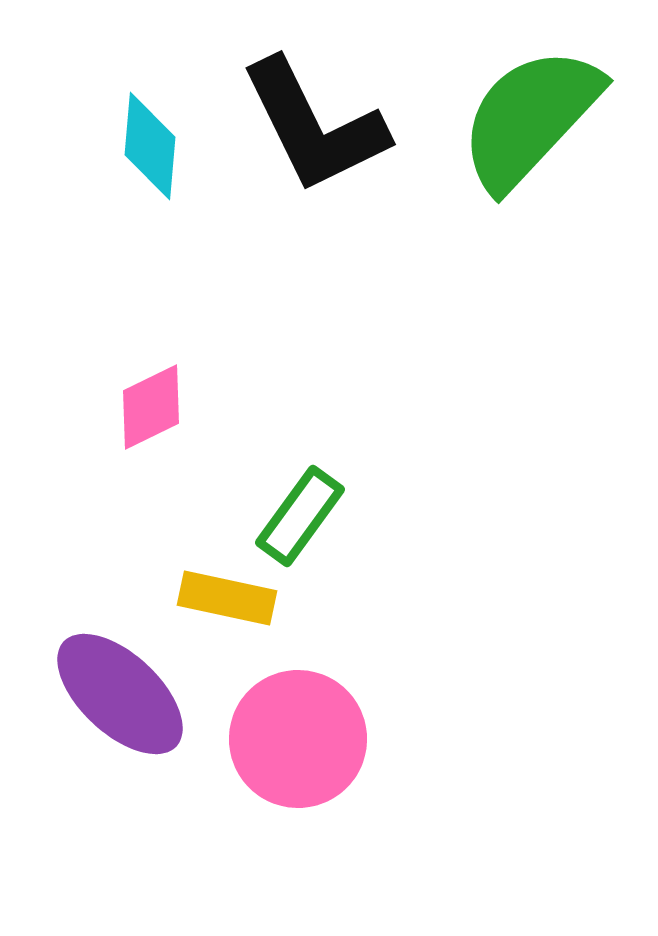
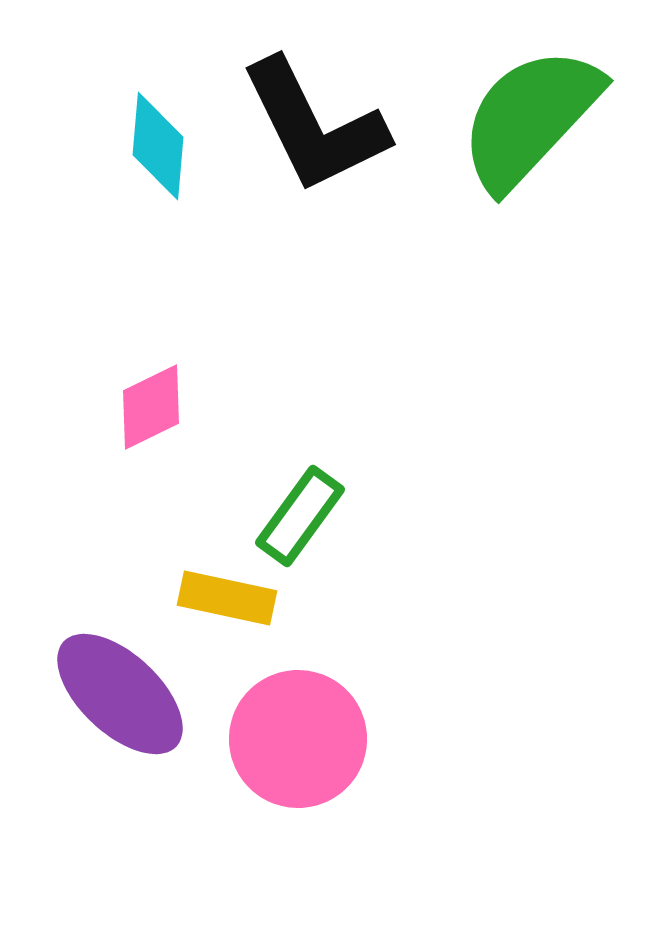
cyan diamond: moved 8 px right
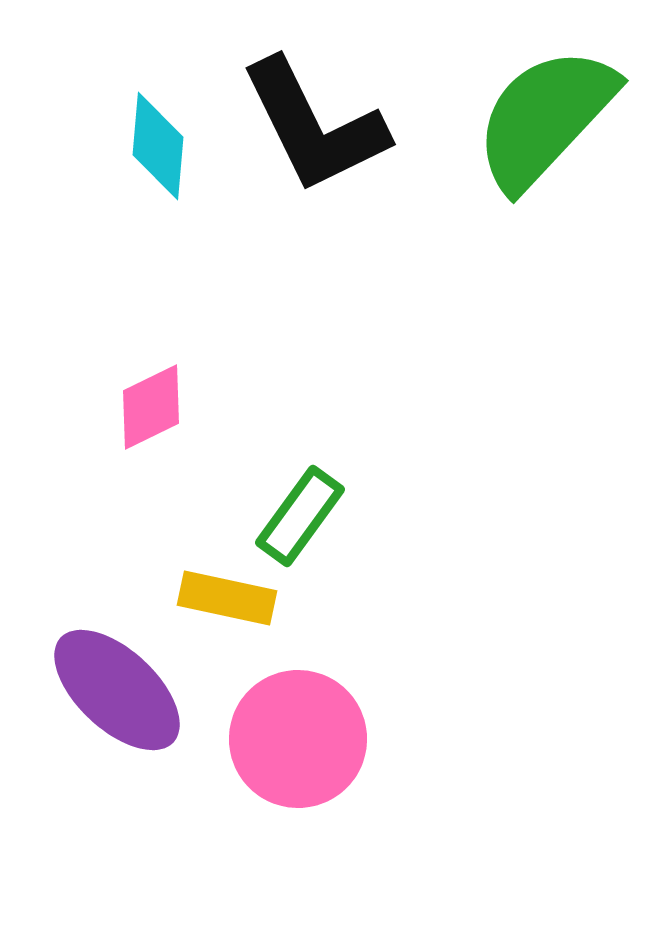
green semicircle: moved 15 px right
purple ellipse: moved 3 px left, 4 px up
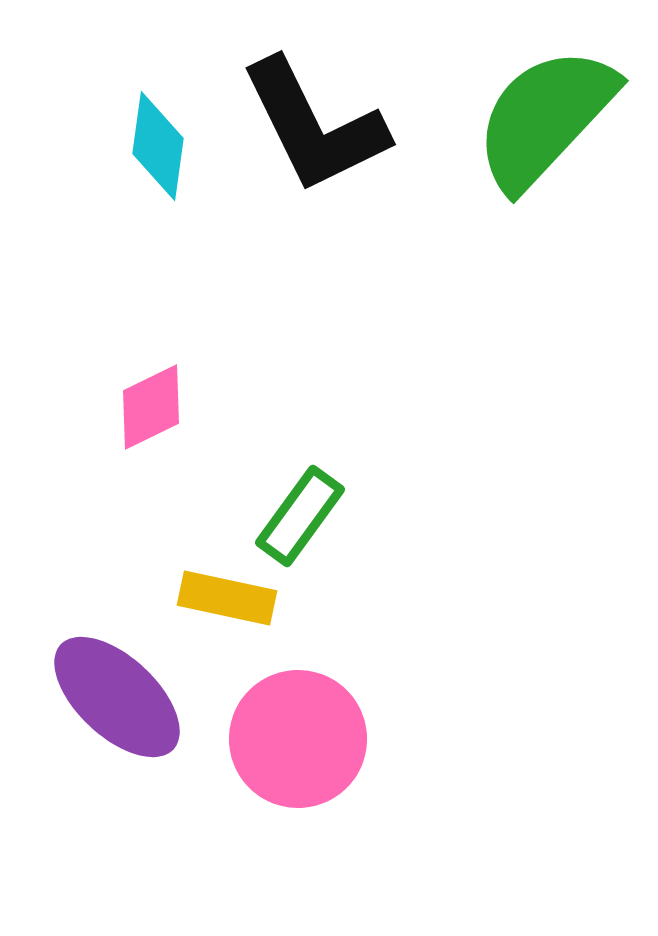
cyan diamond: rotated 3 degrees clockwise
purple ellipse: moved 7 px down
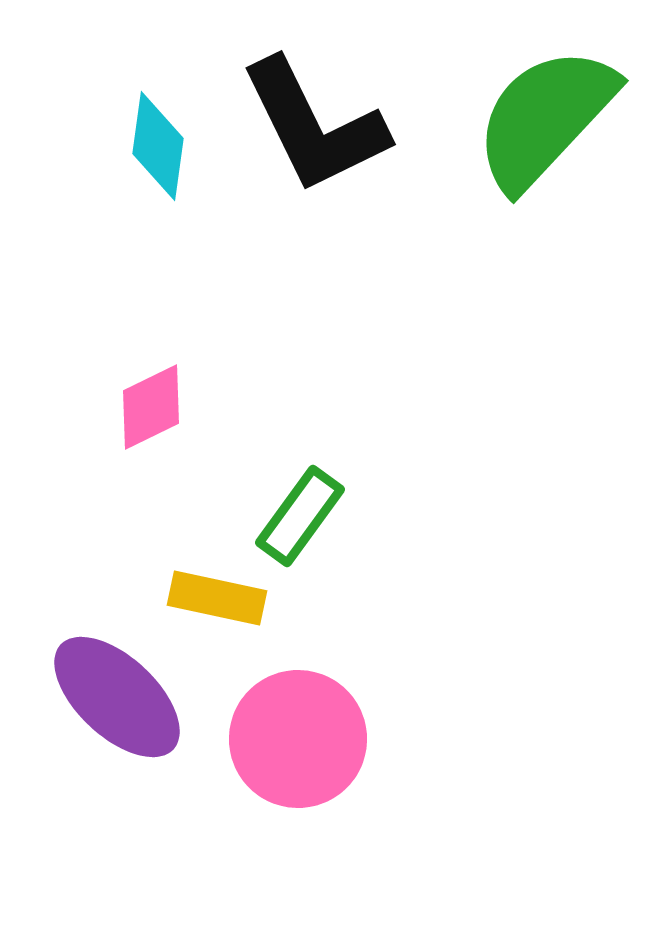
yellow rectangle: moved 10 px left
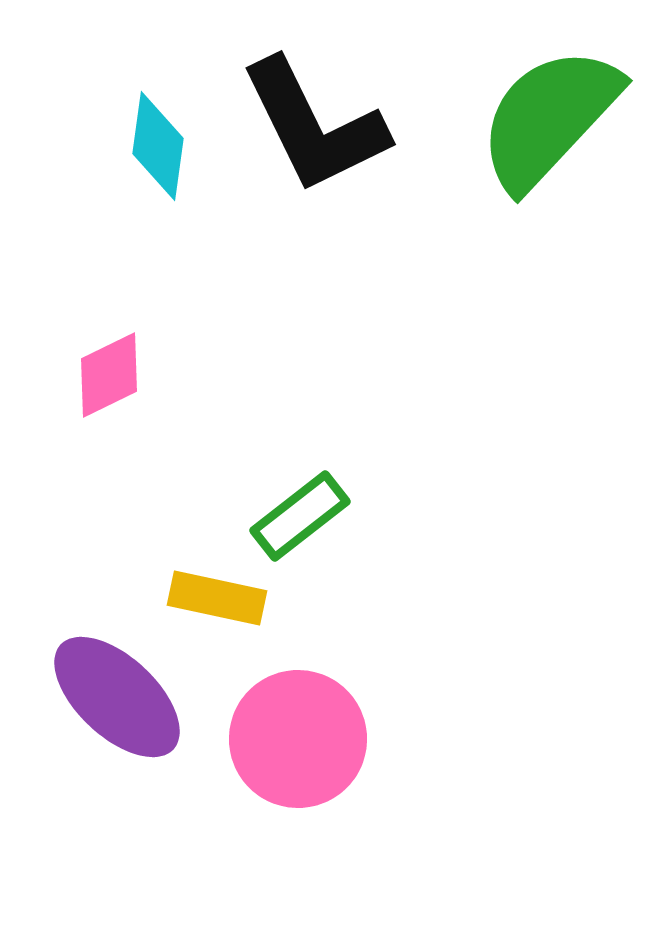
green semicircle: moved 4 px right
pink diamond: moved 42 px left, 32 px up
green rectangle: rotated 16 degrees clockwise
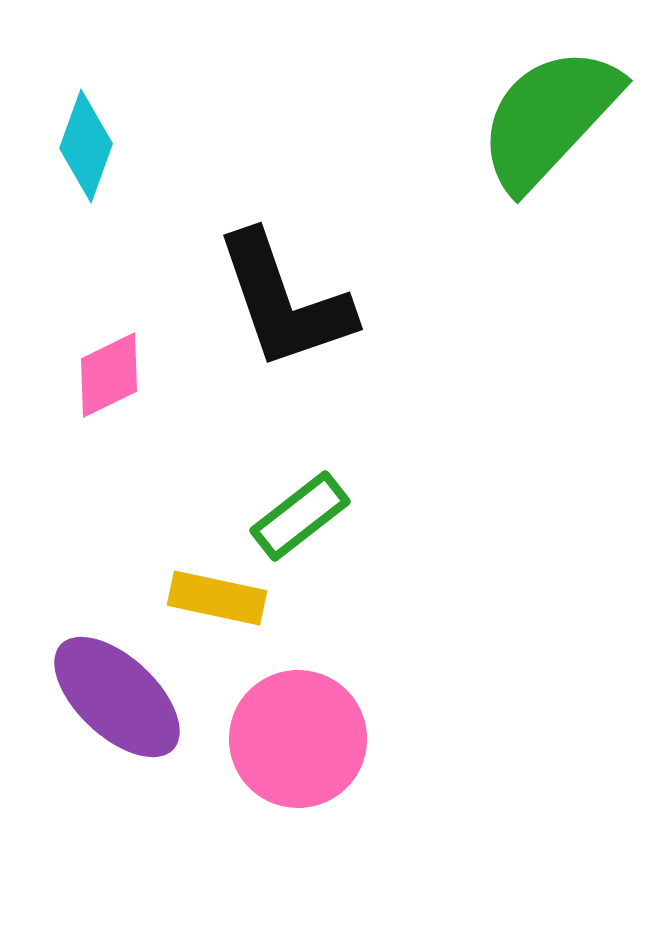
black L-shape: moved 30 px left, 175 px down; rotated 7 degrees clockwise
cyan diamond: moved 72 px left; rotated 12 degrees clockwise
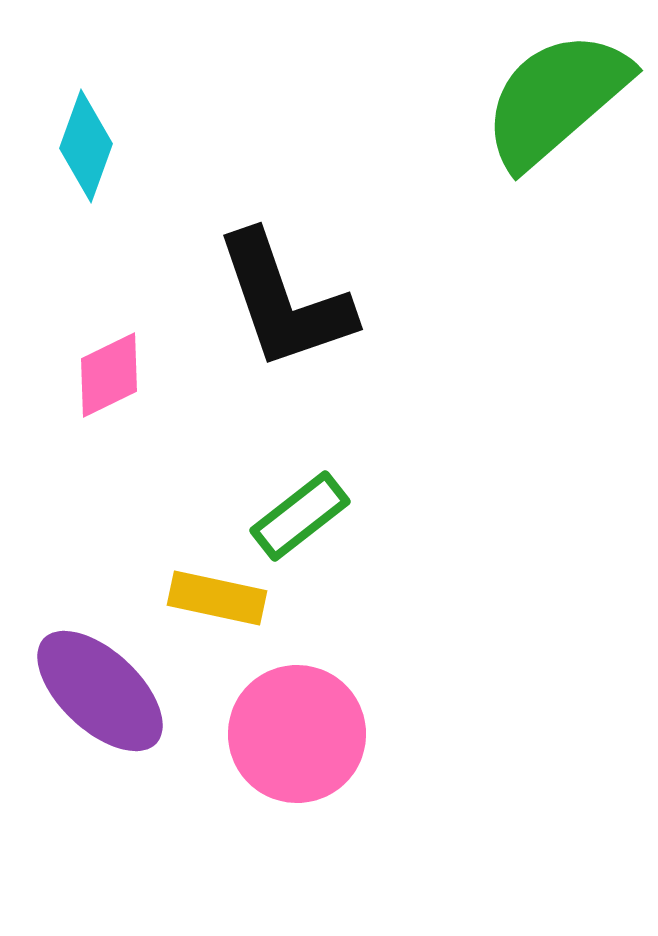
green semicircle: moved 7 px right, 19 px up; rotated 6 degrees clockwise
purple ellipse: moved 17 px left, 6 px up
pink circle: moved 1 px left, 5 px up
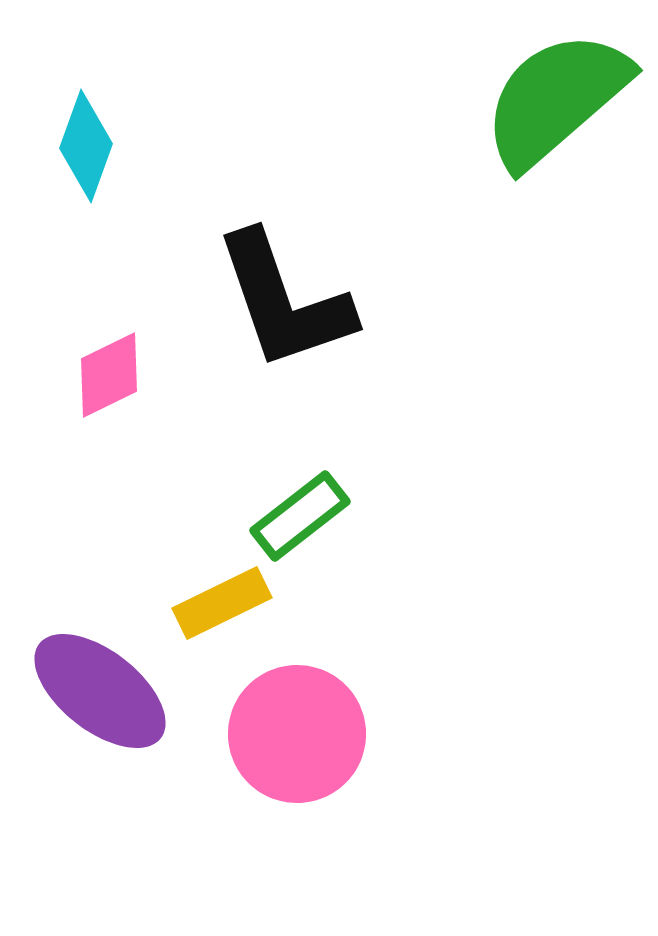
yellow rectangle: moved 5 px right, 5 px down; rotated 38 degrees counterclockwise
purple ellipse: rotated 5 degrees counterclockwise
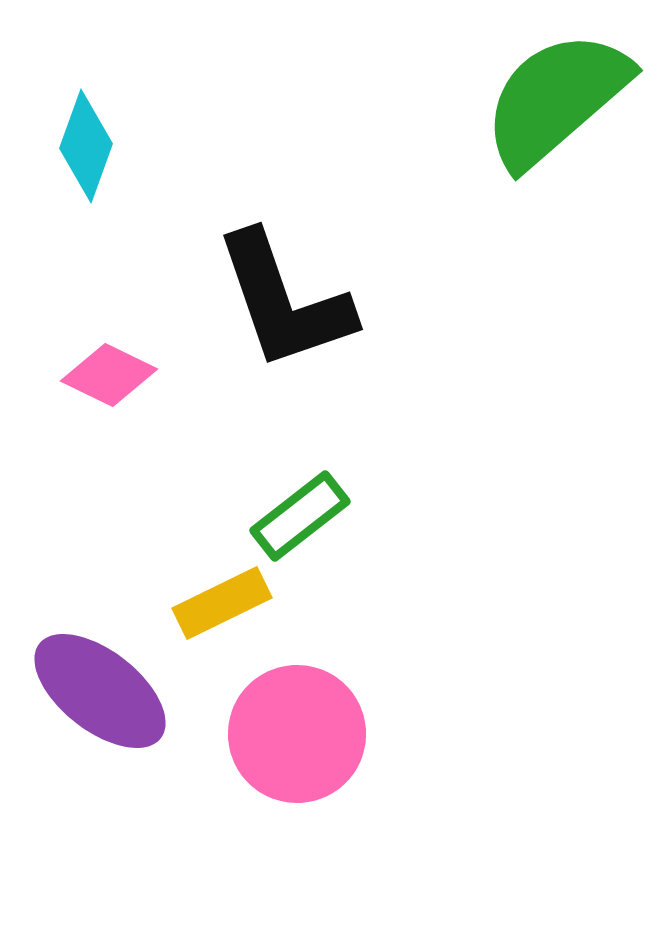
pink diamond: rotated 52 degrees clockwise
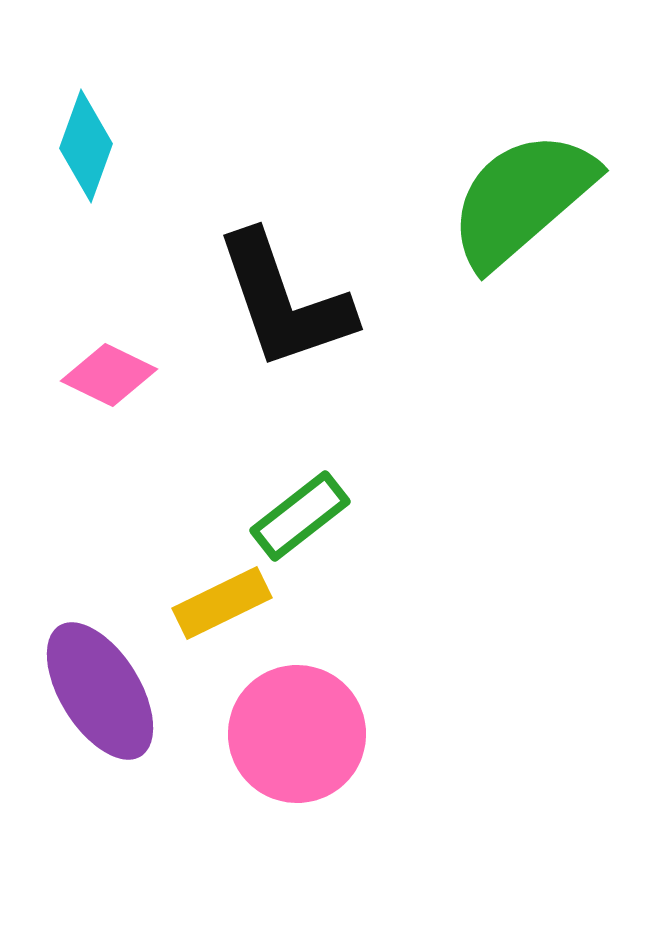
green semicircle: moved 34 px left, 100 px down
purple ellipse: rotated 20 degrees clockwise
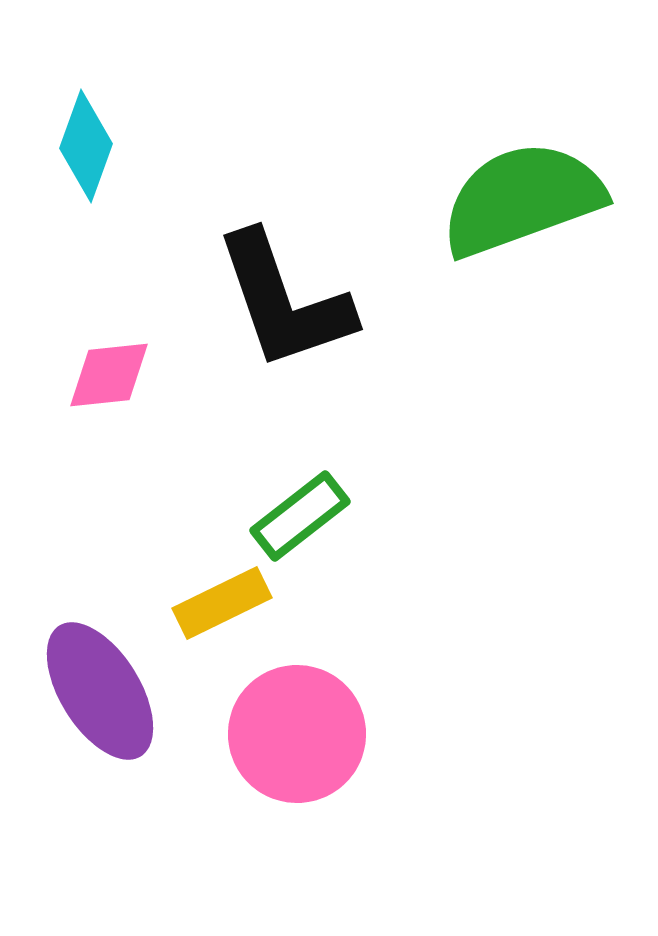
green semicircle: rotated 21 degrees clockwise
pink diamond: rotated 32 degrees counterclockwise
